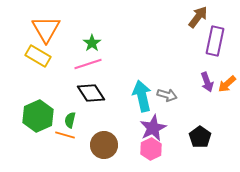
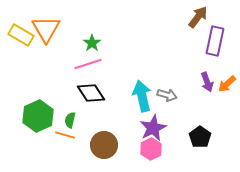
yellow rectangle: moved 17 px left, 21 px up
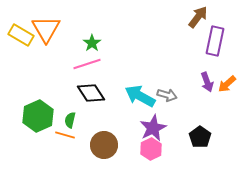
pink line: moved 1 px left
cyan arrow: moved 2 px left; rotated 48 degrees counterclockwise
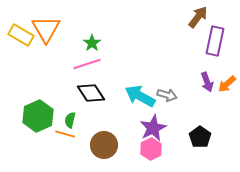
orange line: moved 1 px up
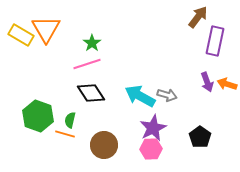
orange arrow: rotated 60 degrees clockwise
green hexagon: rotated 16 degrees counterclockwise
pink hexagon: rotated 25 degrees clockwise
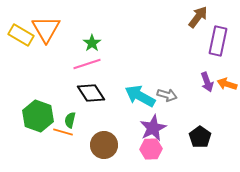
purple rectangle: moved 3 px right
orange line: moved 2 px left, 2 px up
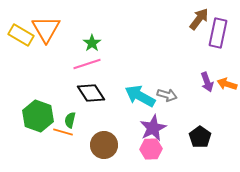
brown arrow: moved 1 px right, 2 px down
purple rectangle: moved 8 px up
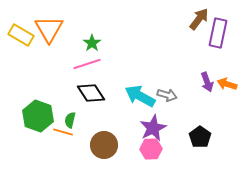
orange triangle: moved 3 px right
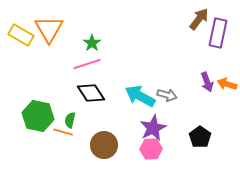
green hexagon: rotated 8 degrees counterclockwise
